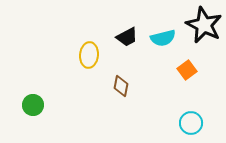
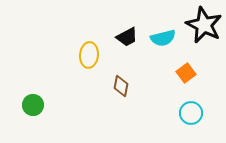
orange square: moved 1 px left, 3 px down
cyan circle: moved 10 px up
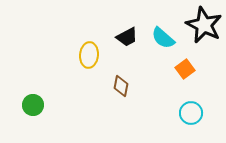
cyan semicircle: rotated 55 degrees clockwise
orange square: moved 1 px left, 4 px up
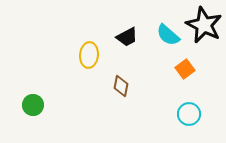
cyan semicircle: moved 5 px right, 3 px up
cyan circle: moved 2 px left, 1 px down
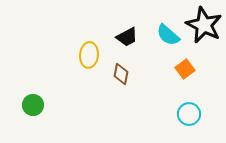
brown diamond: moved 12 px up
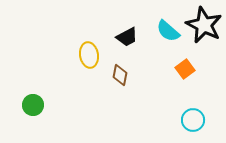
cyan semicircle: moved 4 px up
yellow ellipse: rotated 15 degrees counterclockwise
brown diamond: moved 1 px left, 1 px down
cyan circle: moved 4 px right, 6 px down
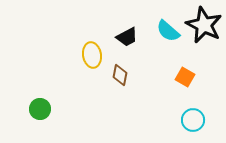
yellow ellipse: moved 3 px right
orange square: moved 8 px down; rotated 24 degrees counterclockwise
green circle: moved 7 px right, 4 px down
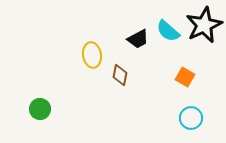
black star: rotated 21 degrees clockwise
black trapezoid: moved 11 px right, 2 px down
cyan circle: moved 2 px left, 2 px up
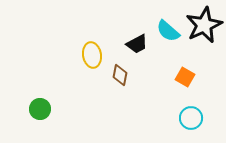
black trapezoid: moved 1 px left, 5 px down
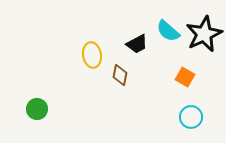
black star: moved 9 px down
green circle: moved 3 px left
cyan circle: moved 1 px up
